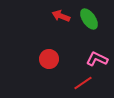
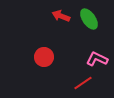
red circle: moved 5 px left, 2 px up
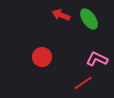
red arrow: moved 1 px up
red circle: moved 2 px left
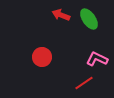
red line: moved 1 px right
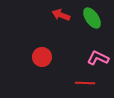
green ellipse: moved 3 px right, 1 px up
pink L-shape: moved 1 px right, 1 px up
red line: moved 1 px right; rotated 36 degrees clockwise
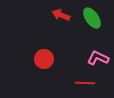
red circle: moved 2 px right, 2 px down
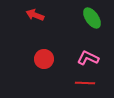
red arrow: moved 26 px left
pink L-shape: moved 10 px left
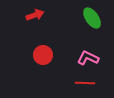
red arrow: rotated 138 degrees clockwise
red circle: moved 1 px left, 4 px up
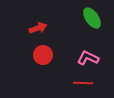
red arrow: moved 3 px right, 13 px down
red line: moved 2 px left
